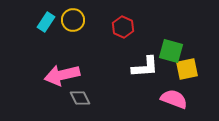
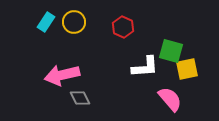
yellow circle: moved 1 px right, 2 px down
pink semicircle: moved 4 px left; rotated 28 degrees clockwise
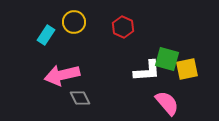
cyan rectangle: moved 13 px down
green square: moved 4 px left, 8 px down
white L-shape: moved 2 px right, 4 px down
pink semicircle: moved 3 px left, 4 px down
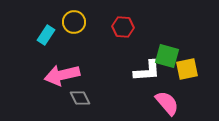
red hexagon: rotated 20 degrees counterclockwise
green square: moved 3 px up
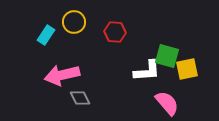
red hexagon: moved 8 px left, 5 px down
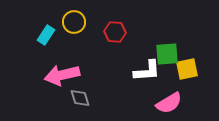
green square: moved 2 px up; rotated 20 degrees counterclockwise
gray diamond: rotated 10 degrees clockwise
pink semicircle: moved 2 px right; rotated 100 degrees clockwise
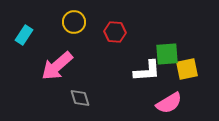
cyan rectangle: moved 22 px left
pink arrow: moved 5 px left, 9 px up; rotated 28 degrees counterclockwise
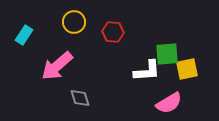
red hexagon: moved 2 px left
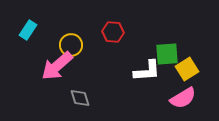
yellow circle: moved 3 px left, 23 px down
cyan rectangle: moved 4 px right, 5 px up
yellow square: rotated 20 degrees counterclockwise
pink semicircle: moved 14 px right, 5 px up
